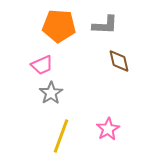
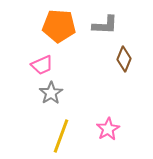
brown diamond: moved 5 px right, 2 px up; rotated 35 degrees clockwise
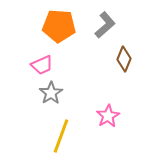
gray L-shape: rotated 44 degrees counterclockwise
pink star: moved 13 px up
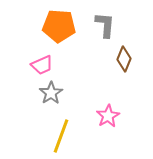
gray L-shape: rotated 44 degrees counterclockwise
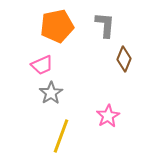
orange pentagon: moved 2 px left; rotated 16 degrees counterclockwise
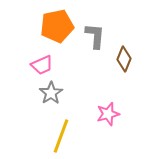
gray L-shape: moved 10 px left, 11 px down
pink star: moved 2 px up; rotated 15 degrees clockwise
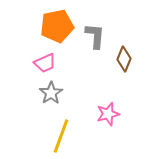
pink trapezoid: moved 3 px right, 2 px up
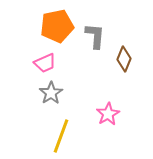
pink star: rotated 15 degrees counterclockwise
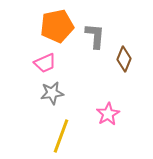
gray star: moved 1 px right; rotated 25 degrees clockwise
